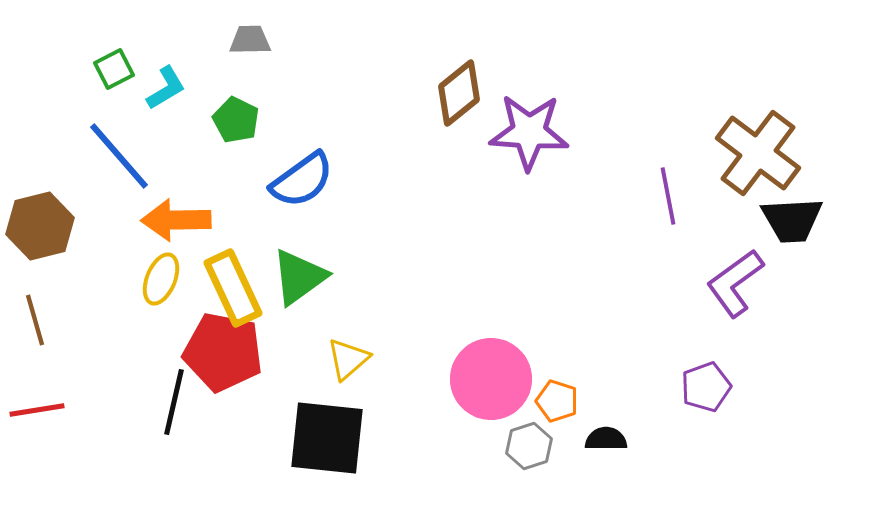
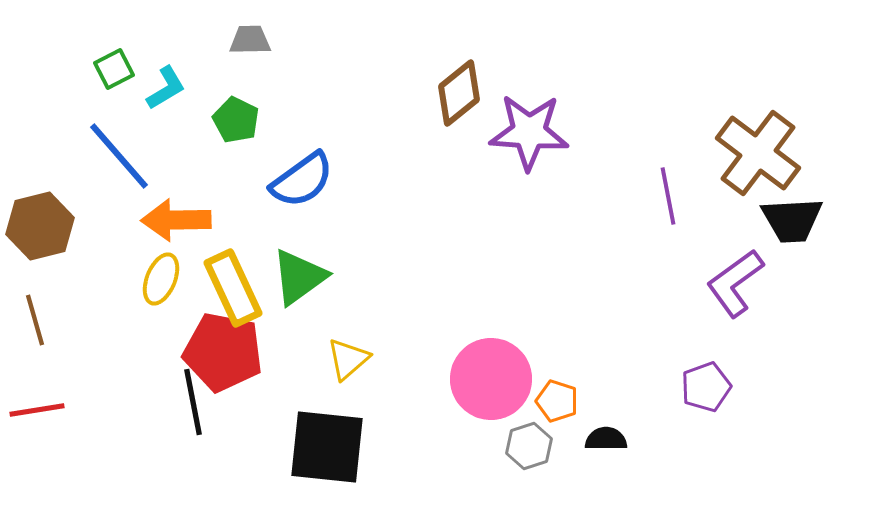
black line: moved 19 px right; rotated 24 degrees counterclockwise
black square: moved 9 px down
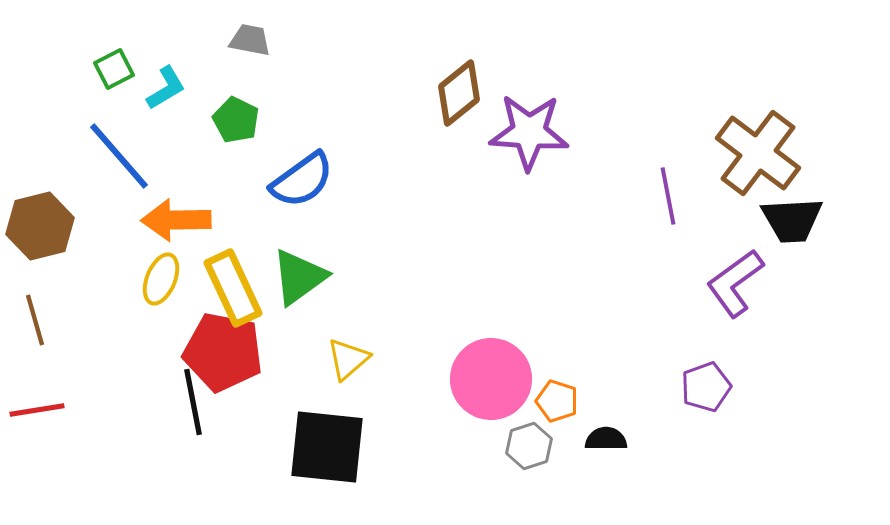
gray trapezoid: rotated 12 degrees clockwise
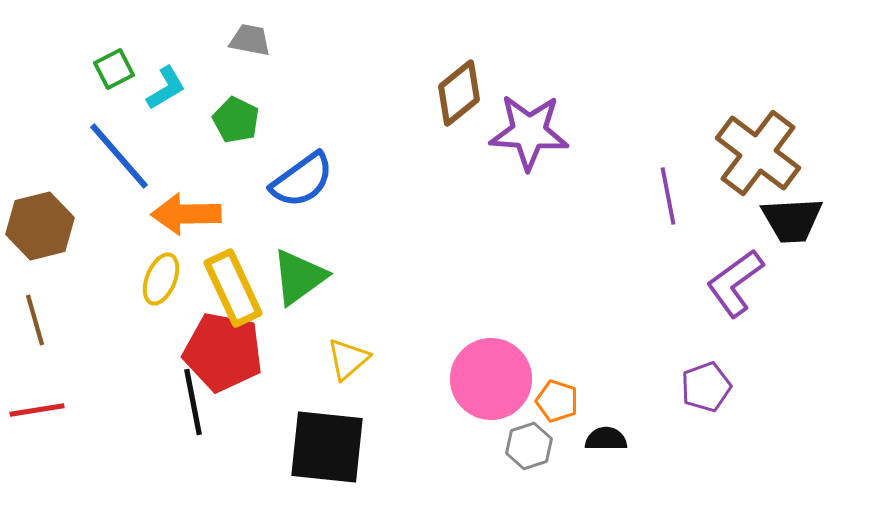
orange arrow: moved 10 px right, 6 px up
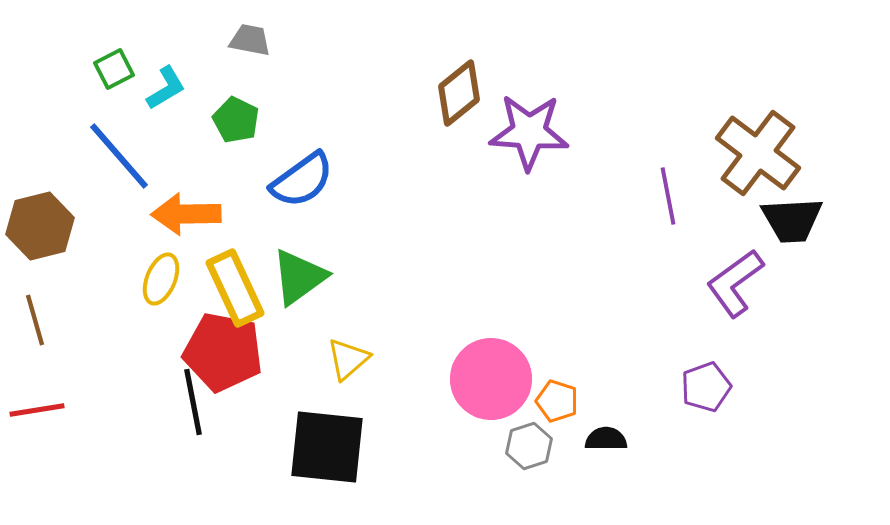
yellow rectangle: moved 2 px right
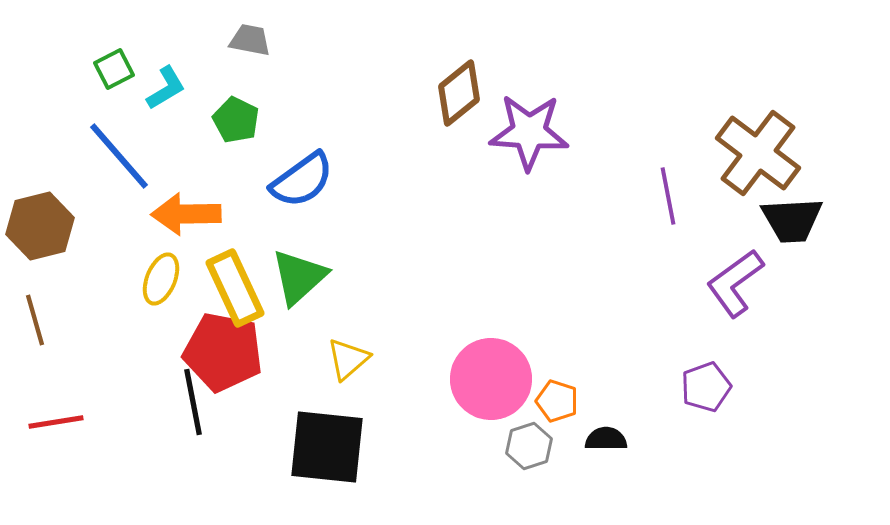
green triangle: rotated 6 degrees counterclockwise
red line: moved 19 px right, 12 px down
